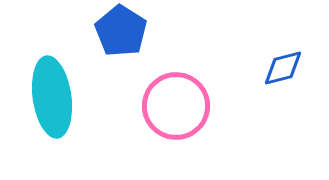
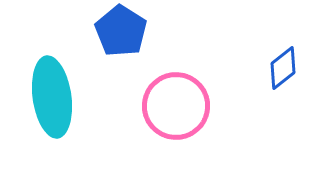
blue diamond: rotated 24 degrees counterclockwise
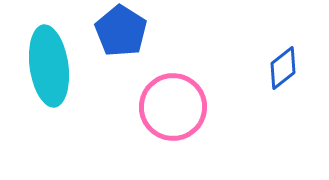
cyan ellipse: moved 3 px left, 31 px up
pink circle: moved 3 px left, 1 px down
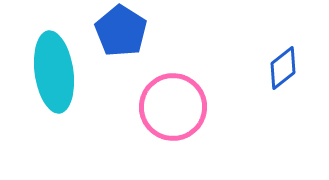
cyan ellipse: moved 5 px right, 6 px down
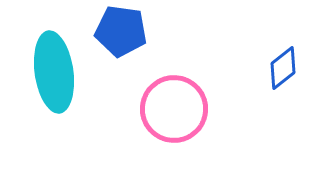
blue pentagon: rotated 24 degrees counterclockwise
pink circle: moved 1 px right, 2 px down
